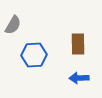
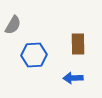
blue arrow: moved 6 px left
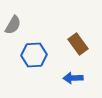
brown rectangle: rotated 35 degrees counterclockwise
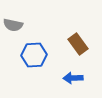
gray semicircle: rotated 72 degrees clockwise
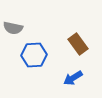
gray semicircle: moved 3 px down
blue arrow: rotated 30 degrees counterclockwise
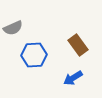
gray semicircle: rotated 36 degrees counterclockwise
brown rectangle: moved 1 px down
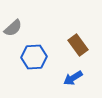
gray semicircle: rotated 18 degrees counterclockwise
blue hexagon: moved 2 px down
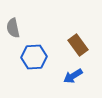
gray semicircle: rotated 120 degrees clockwise
blue arrow: moved 2 px up
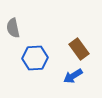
brown rectangle: moved 1 px right, 4 px down
blue hexagon: moved 1 px right, 1 px down
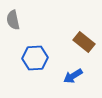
gray semicircle: moved 8 px up
brown rectangle: moved 5 px right, 7 px up; rotated 15 degrees counterclockwise
